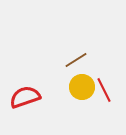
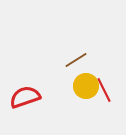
yellow circle: moved 4 px right, 1 px up
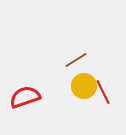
yellow circle: moved 2 px left
red line: moved 1 px left, 2 px down
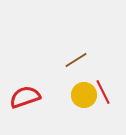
yellow circle: moved 9 px down
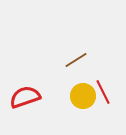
yellow circle: moved 1 px left, 1 px down
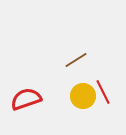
red semicircle: moved 1 px right, 2 px down
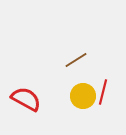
red line: rotated 40 degrees clockwise
red semicircle: rotated 48 degrees clockwise
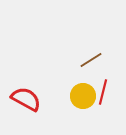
brown line: moved 15 px right
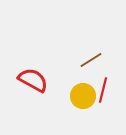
red line: moved 2 px up
red semicircle: moved 7 px right, 19 px up
